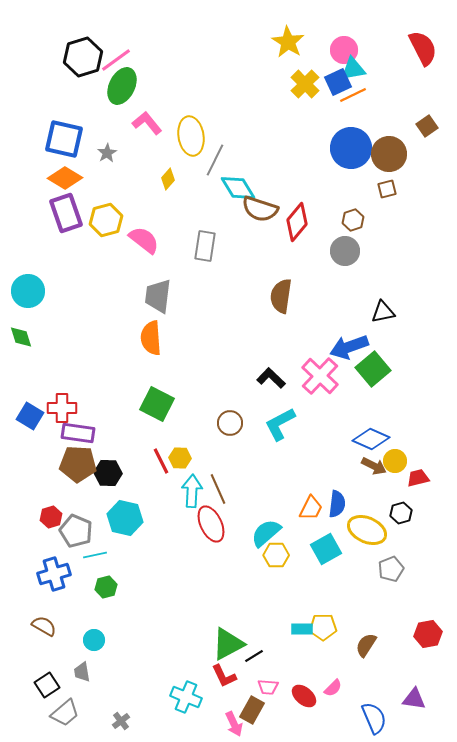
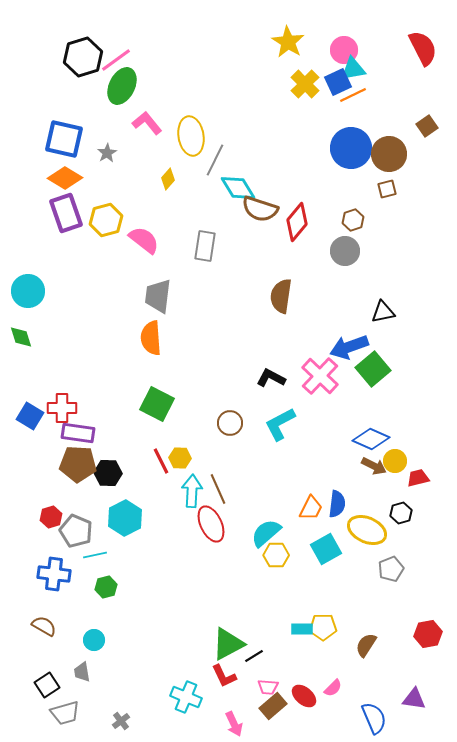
black L-shape at (271, 378): rotated 16 degrees counterclockwise
cyan hexagon at (125, 518): rotated 20 degrees clockwise
blue cross at (54, 574): rotated 24 degrees clockwise
brown rectangle at (252, 710): moved 21 px right, 4 px up; rotated 20 degrees clockwise
gray trapezoid at (65, 713): rotated 24 degrees clockwise
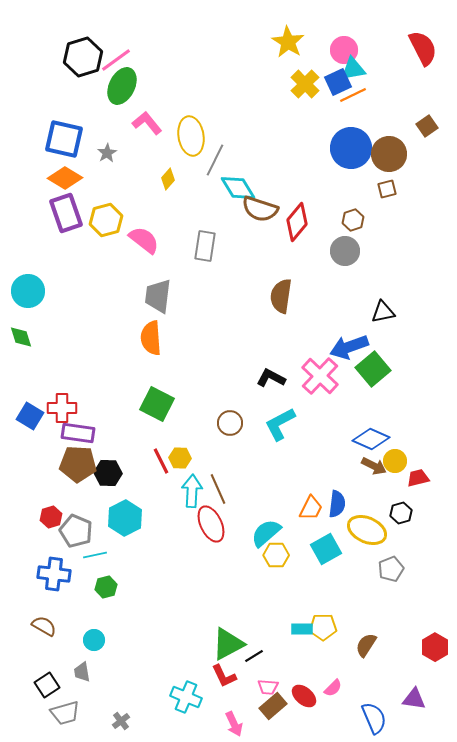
red hexagon at (428, 634): moved 7 px right, 13 px down; rotated 20 degrees counterclockwise
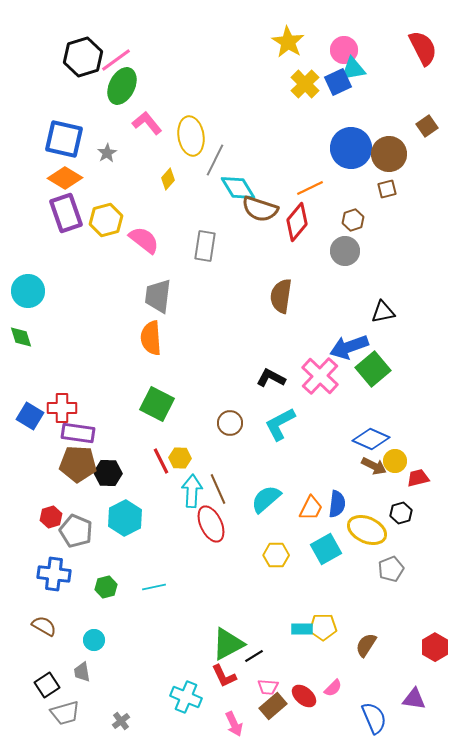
orange line at (353, 95): moved 43 px left, 93 px down
cyan semicircle at (266, 533): moved 34 px up
cyan line at (95, 555): moved 59 px right, 32 px down
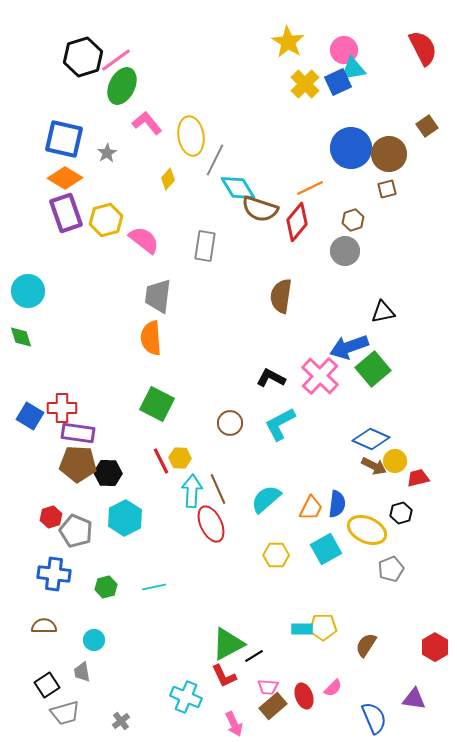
brown semicircle at (44, 626): rotated 30 degrees counterclockwise
red ellipse at (304, 696): rotated 30 degrees clockwise
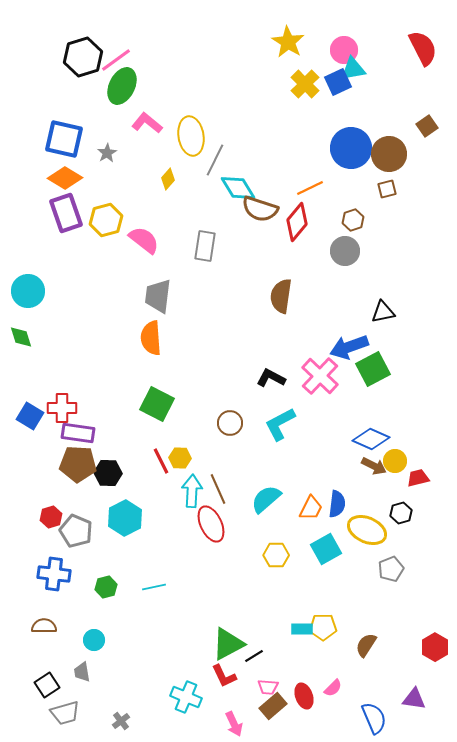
pink L-shape at (147, 123): rotated 12 degrees counterclockwise
green square at (373, 369): rotated 12 degrees clockwise
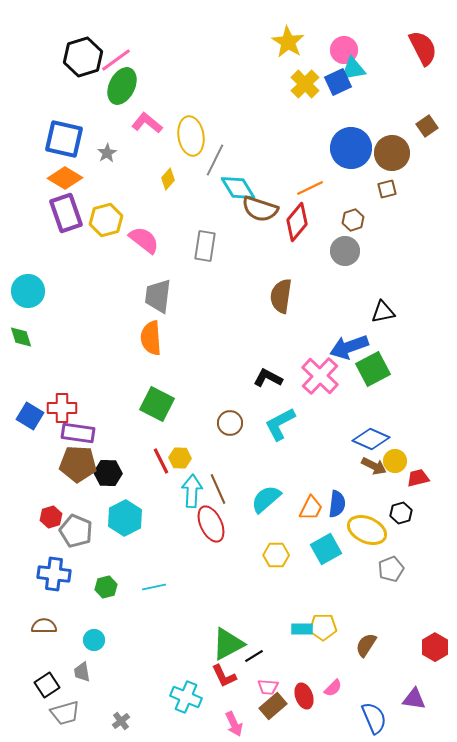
brown circle at (389, 154): moved 3 px right, 1 px up
black L-shape at (271, 378): moved 3 px left
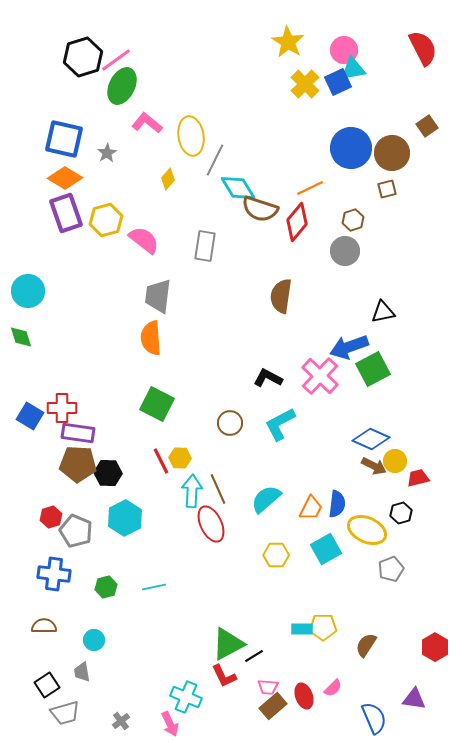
pink arrow at (234, 724): moved 64 px left
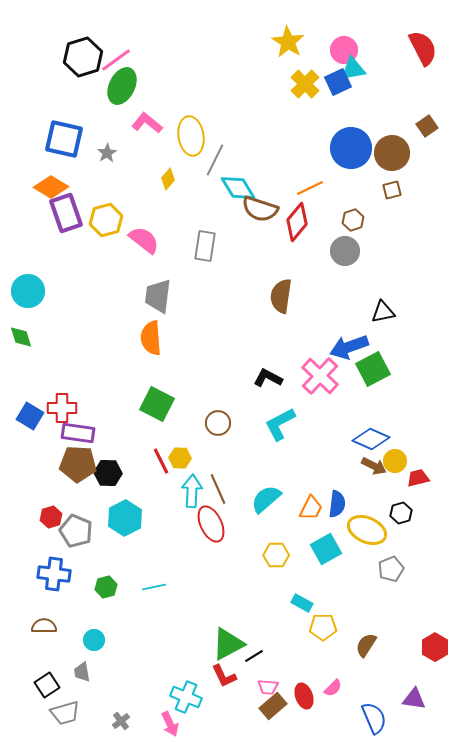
orange diamond at (65, 178): moved 14 px left, 9 px down
brown square at (387, 189): moved 5 px right, 1 px down
brown circle at (230, 423): moved 12 px left
cyan rectangle at (302, 629): moved 26 px up; rotated 30 degrees clockwise
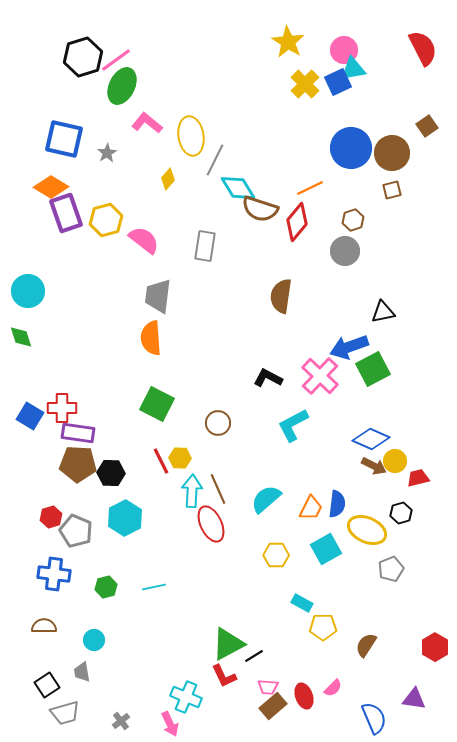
cyan L-shape at (280, 424): moved 13 px right, 1 px down
black hexagon at (108, 473): moved 3 px right
